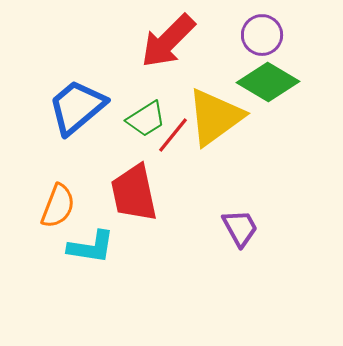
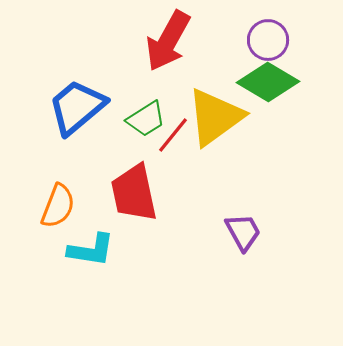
purple circle: moved 6 px right, 5 px down
red arrow: rotated 16 degrees counterclockwise
purple trapezoid: moved 3 px right, 4 px down
cyan L-shape: moved 3 px down
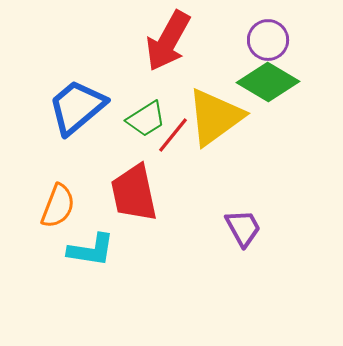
purple trapezoid: moved 4 px up
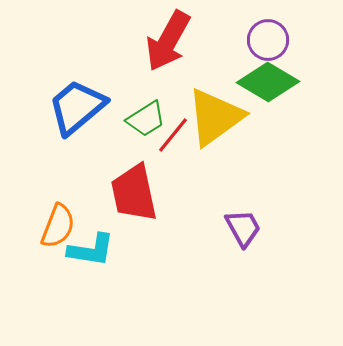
orange semicircle: moved 20 px down
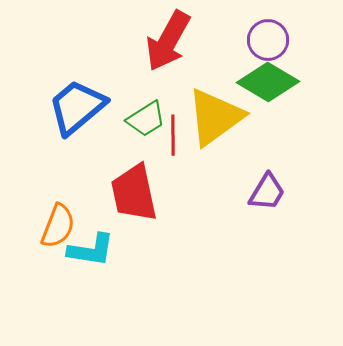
red line: rotated 39 degrees counterclockwise
purple trapezoid: moved 24 px right, 36 px up; rotated 60 degrees clockwise
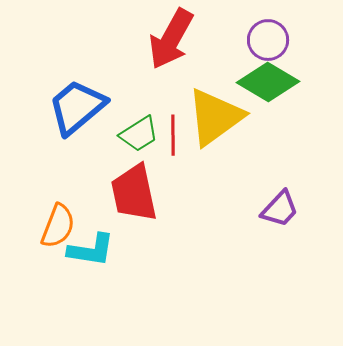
red arrow: moved 3 px right, 2 px up
green trapezoid: moved 7 px left, 15 px down
purple trapezoid: moved 13 px right, 17 px down; rotated 12 degrees clockwise
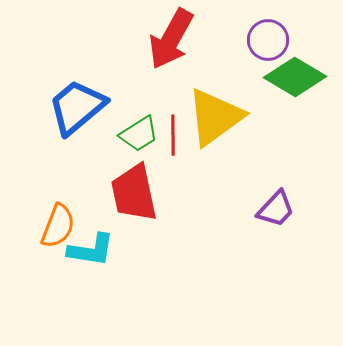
green diamond: moved 27 px right, 5 px up
purple trapezoid: moved 4 px left
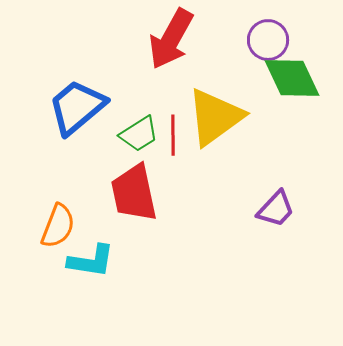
green diamond: moved 3 px left, 1 px down; rotated 34 degrees clockwise
cyan L-shape: moved 11 px down
